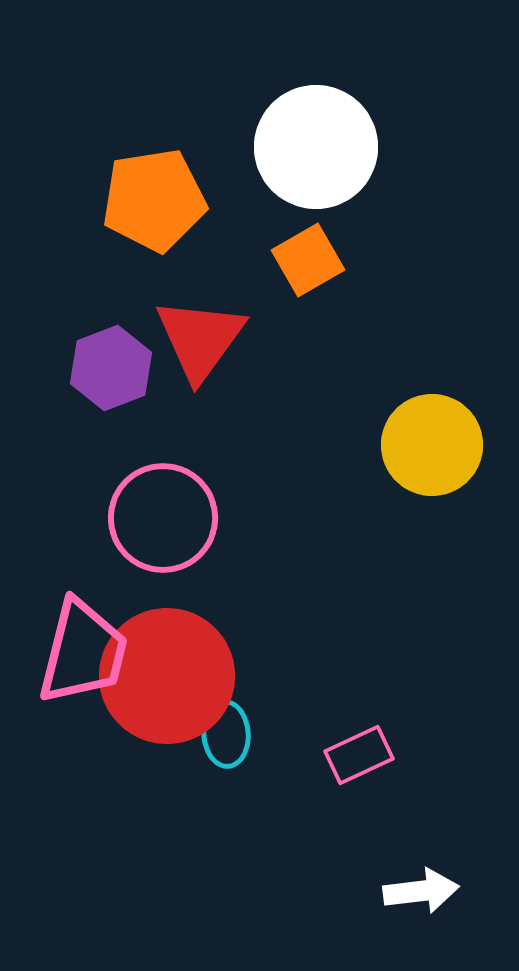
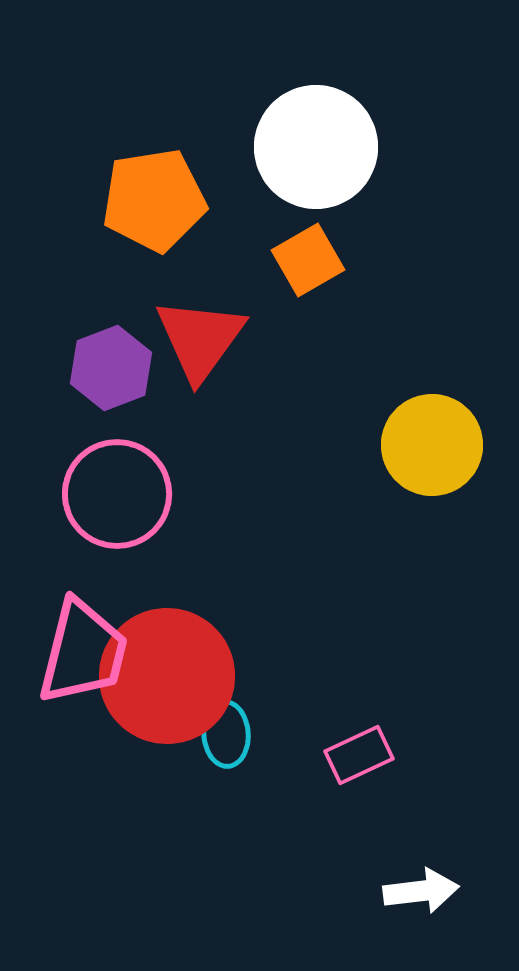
pink circle: moved 46 px left, 24 px up
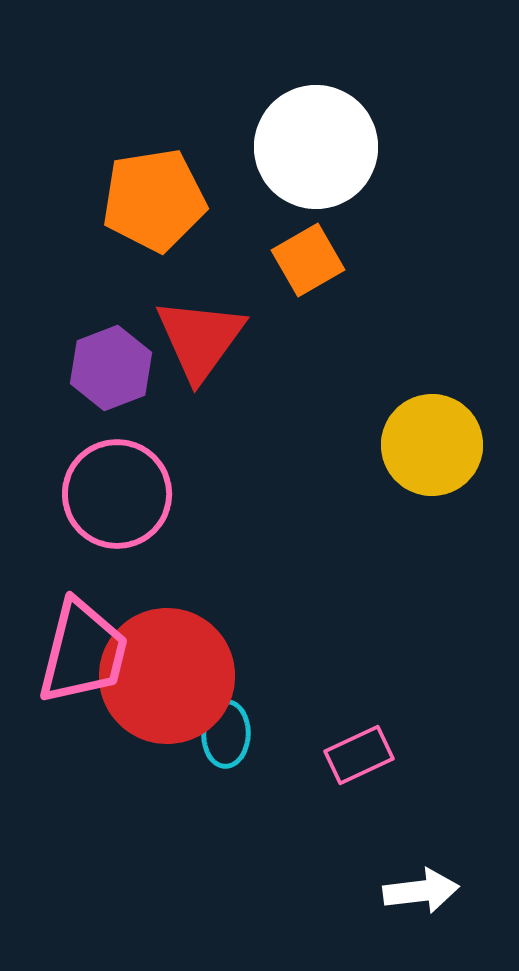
cyan ellipse: rotated 6 degrees clockwise
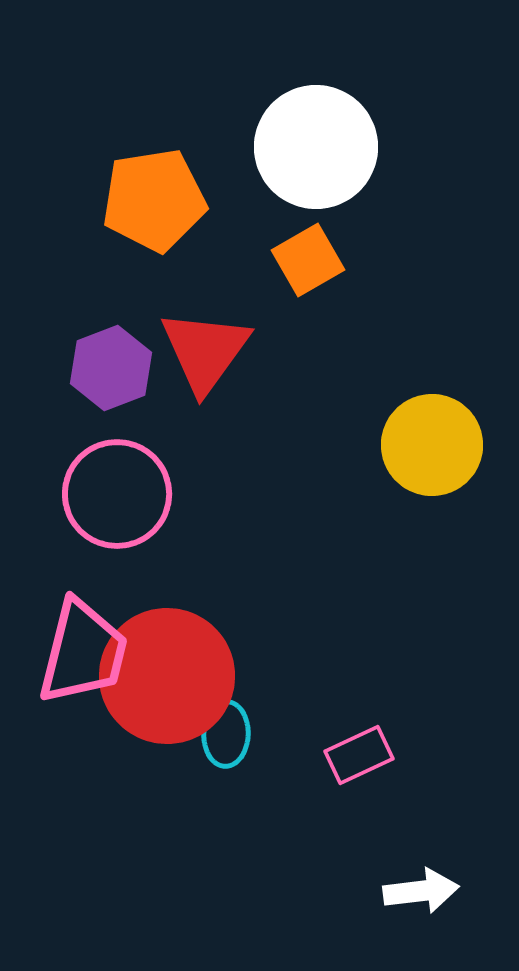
red triangle: moved 5 px right, 12 px down
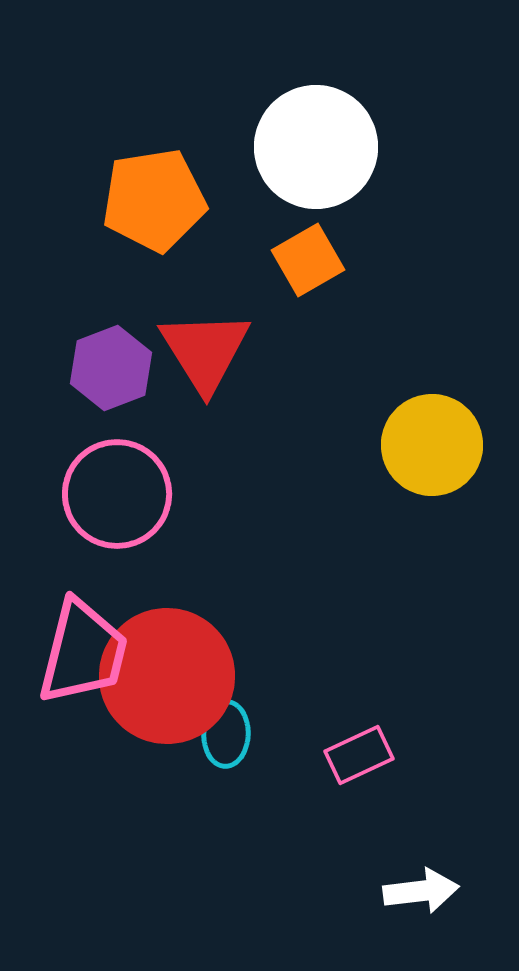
red triangle: rotated 8 degrees counterclockwise
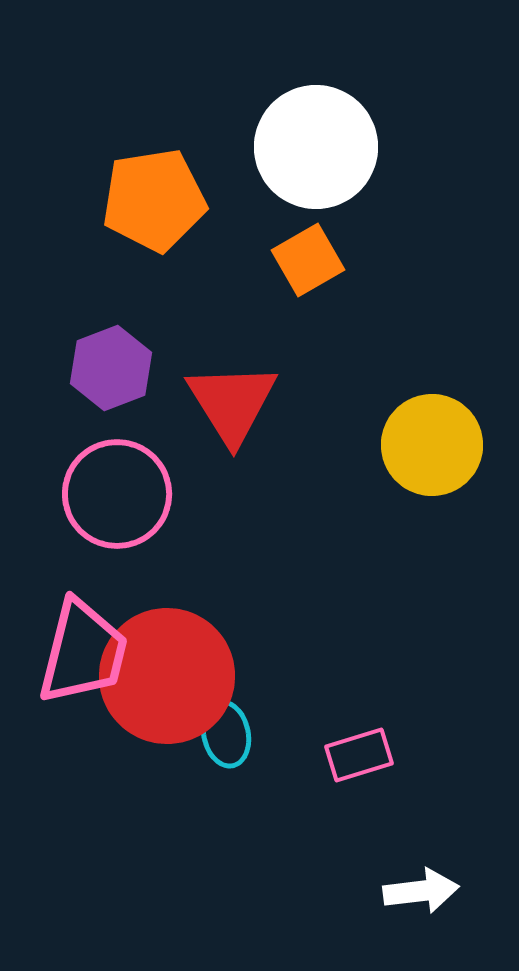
red triangle: moved 27 px right, 52 px down
cyan ellipse: rotated 14 degrees counterclockwise
pink rectangle: rotated 8 degrees clockwise
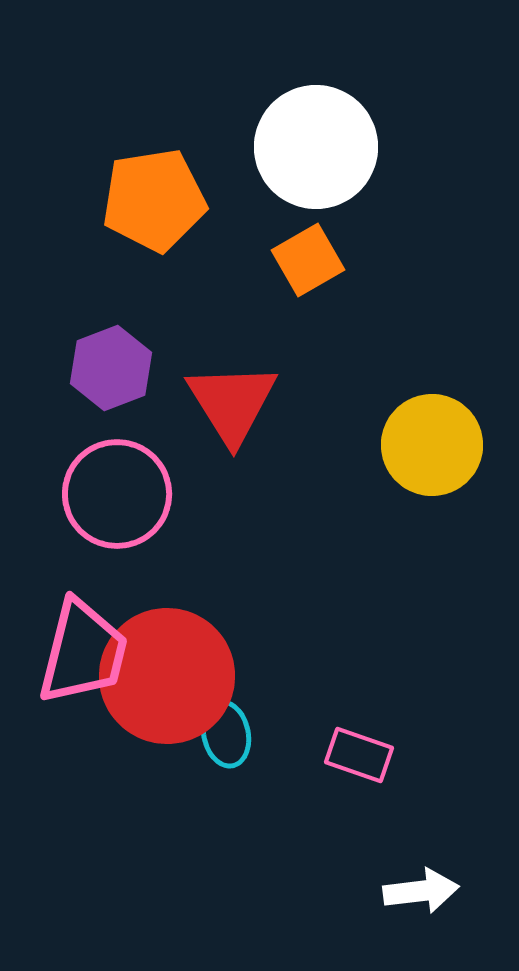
pink rectangle: rotated 36 degrees clockwise
